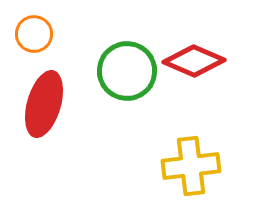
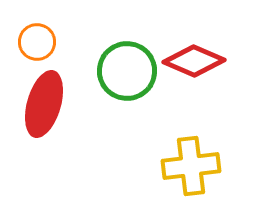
orange circle: moved 3 px right, 8 px down
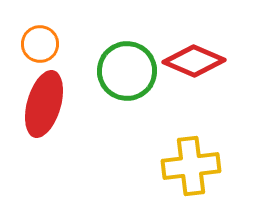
orange circle: moved 3 px right, 2 px down
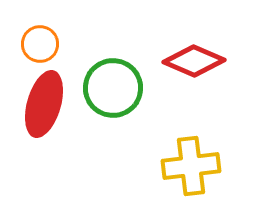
green circle: moved 14 px left, 17 px down
